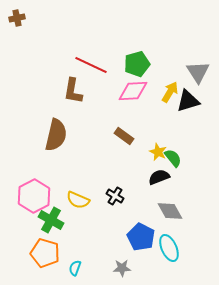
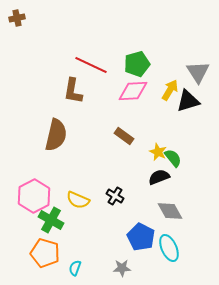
yellow arrow: moved 2 px up
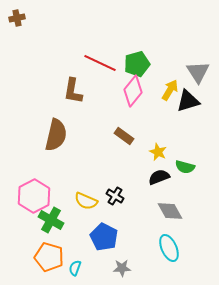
red line: moved 9 px right, 2 px up
pink diamond: rotated 48 degrees counterclockwise
green semicircle: moved 12 px right, 9 px down; rotated 144 degrees clockwise
yellow semicircle: moved 8 px right, 1 px down
blue pentagon: moved 37 px left
orange pentagon: moved 4 px right, 4 px down
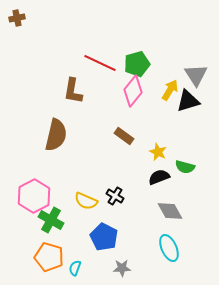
gray triangle: moved 2 px left, 3 px down
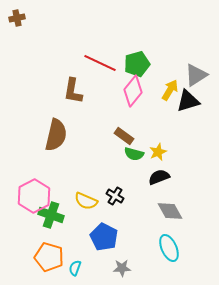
gray triangle: rotated 30 degrees clockwise
yellow star: rotated 24 degrees clockwise
green semicircle: moved 51 px left, 13 px up
green cross: moved 5 px up; rotated 10 degrees counterclockwise
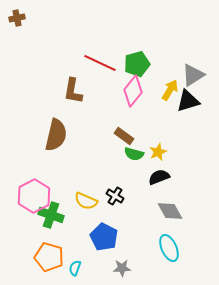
gray triangle: moved 3 px left
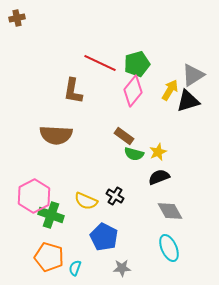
brown semicircle: rotated 80 degrees clockwise
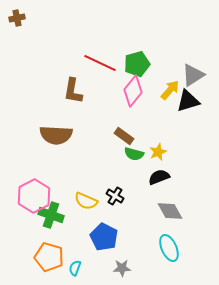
yellow arrow: rotated 10 degrees clockwise
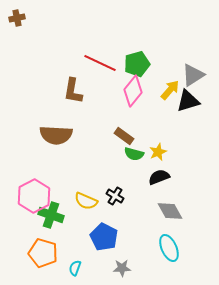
orange pentagon: moved 6 px left, 4 px up
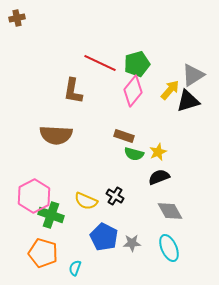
brown rectangle: rotated 18 degrees counterclockwise
gray star: moved 10 px right, 25 px up
